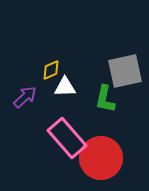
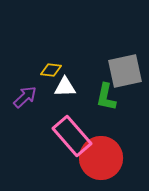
yellow diamond: rotated 30 degrees clockwise
green L-shape: moved 1 px right, 2 px up
pink rectangle: moved 5 px right, 2 px up
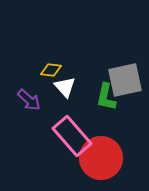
gray square: moved 9 px down
white triangle: rotated 50 degrees clockwise
purple arrow: moved 4 px right, 3 px down; rotated 85 degrees clockwise
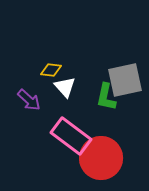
pink rectangle: moved 1 px left; rotated 12 degrees counterclockwise
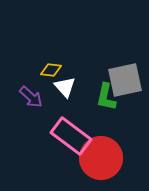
purple arrow: moved 2 px right, 3 px up
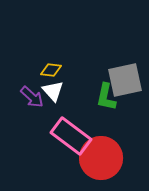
white triangle: moved 12 px left, 4 px down
purple arrow: moved 1 px right
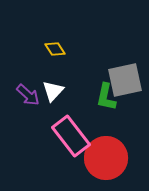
yellow diamond: moved 4 px right, 21 px up; rotated 50 degrees clockwise
white triangle: rotated 25 degrees clockwise
purple arrow: moved 4 px left, 2 px up
pink rectangle: rotated 15 degrees clockwise
red circle: moved 5 px right
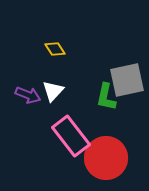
gray square: moved 2 px right
purple arrow: rotated 20 degrees counterclockwise
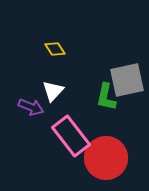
purple arrow: moved 3 px right, 12 px down
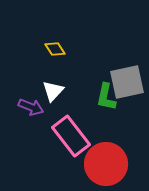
gray square: moved 2 px down
red circle: moved 6 px down
